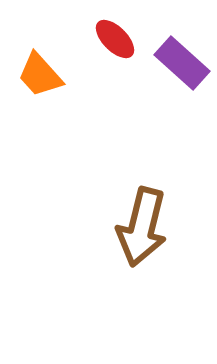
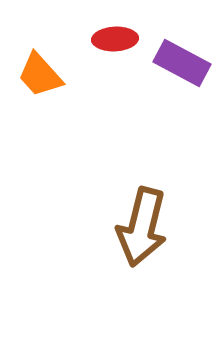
red ellipse: rotated 48 degrees counterclockwise
purple rectangle: rotated 14 degrees counterclockwise
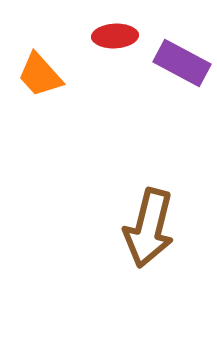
red ellipse: moved 3 px up
brown arrow: moved 7 px right, 1 px down
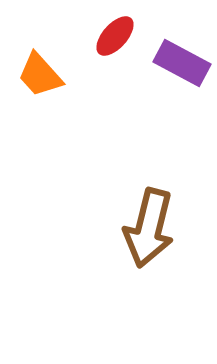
red ellipse: rotated 45 degrees counterclockwise
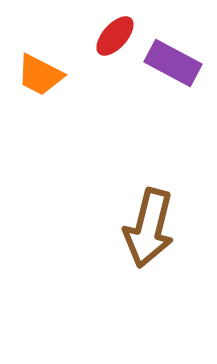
purple rectangle: moved 9 px left
orange trapezoid: rotated 21 degrees counterclockwise
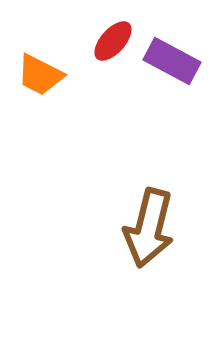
red ellipse: moved 2 px left, 5 px down
purple rectangle: moved 1 px left, 2 px up
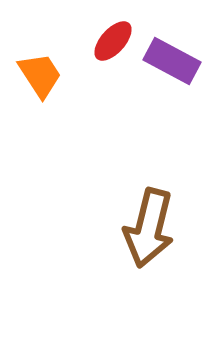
orange trapezoid: rotated 150 degrees counterclockwise
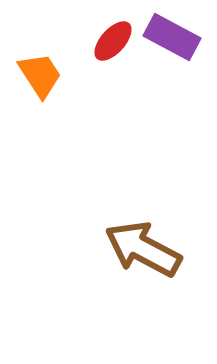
purple rectangle: moved 24 px up
brown arrow: moved 6 px left, 21 px down; rotated 104 degrees clockwise
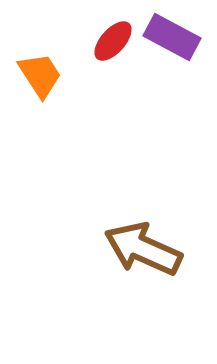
brown arrow: rotated 4 degrees counterclockwise
